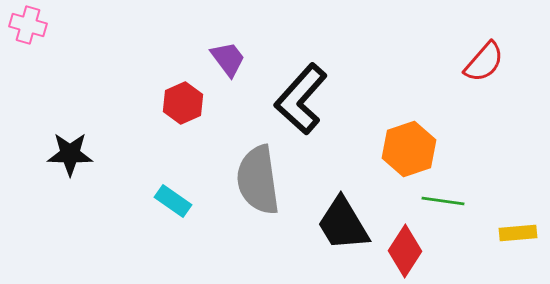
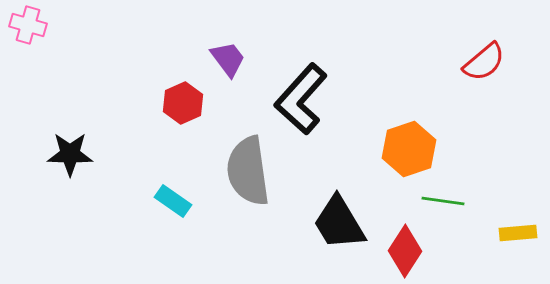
red semicircle: rotated 9 degrees clockwise
gray semicircle: moved 10 px left, 9 px up
black trapezoid: moved 4 px left, 1 px up
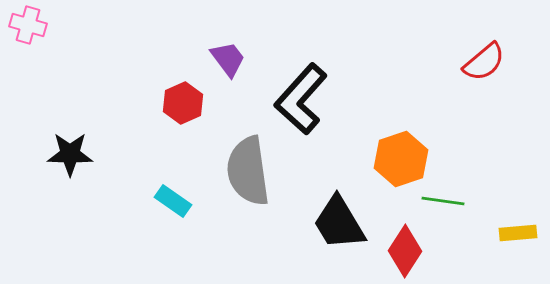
orange hexagon: moved 8 px left, 10 px down
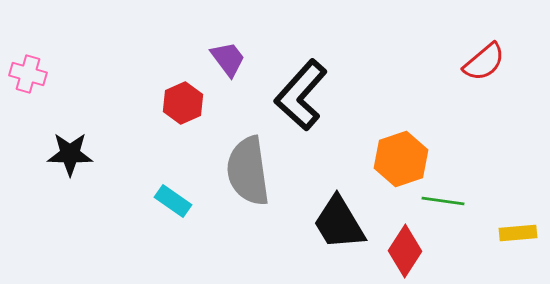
pink cross: moved 49 px down
black L-shape: moved 4 px up
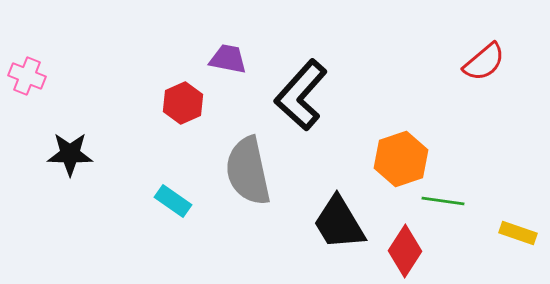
purple trapezoid: rotated 42 degrees counterclockwise
pink cross: moved 1 px left, 2 px down; rotated 6 degrees clockwise
gray semicircle: rotated 4 degrees counterclockwise
yellow rectangle: rotated 24 degrees clockwise
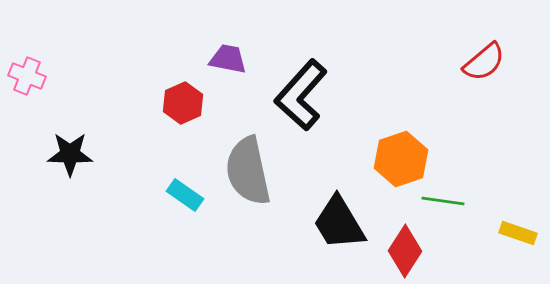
cyan rectangle: moved 12 px right, 6 px up
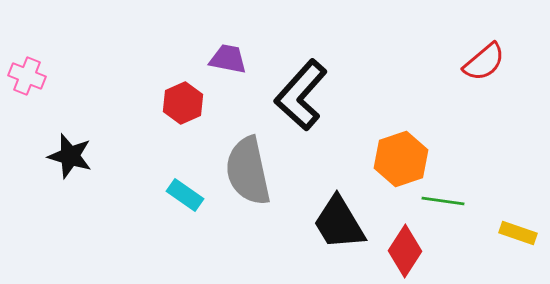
black star: moved 2 px down; rotated 15 degrees clockwise
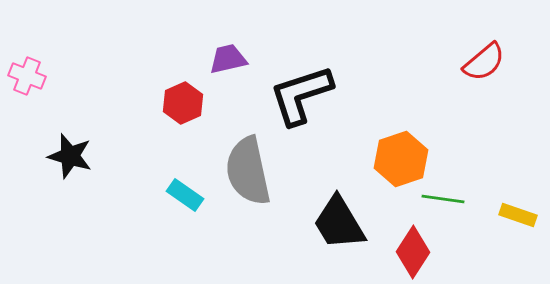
purple trapezoid: rotated 24 degrees counterclockwise
black L-shape: rotated 30 degrees clockwise
green line: moved 2 px up
yellow rectangle: moved 18 px up
red diamond: moved 8 px right, 1 px down
